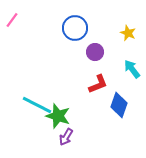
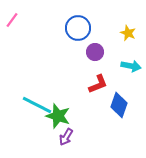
blue circle: moved 3 px right
cyan arrow: moved 1 px left, 3 px up; rotated 138 degrees clockwise
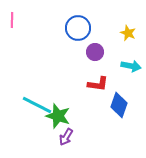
pink line: rotated 35 degrees counterclockwise
red L-shape: rotated 30 degrees clockwise
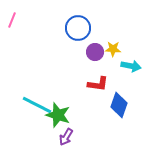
pink line: rotated 21 degrees clockwise
yellow star: moved 15 px left, 16 px down; rotated 21 degrees counterclockwise
green star: moved 1 px up
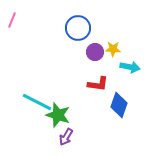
cyan arrow: moved 1 px left, 1 px down
cyan line: moved 3 px up
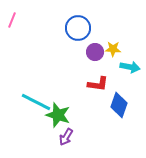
cyan line: moved 1 px left
